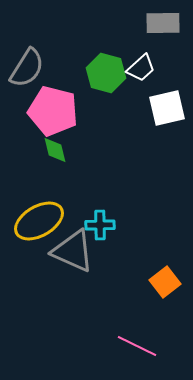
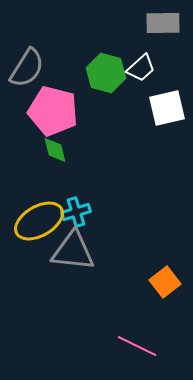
cyan cross: moved 24 px left, 13 px up; rotated 16 degrees counterclockwise
gray triangle: rotated 18 degrees counterclockwise
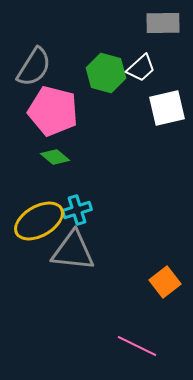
gray semicircle: moved 7 px right, 1 px up
green diamond: moved 7 px down; rotated 36 degrees counterclockwise
cyan cross: moved 1 px right, 2 px up
